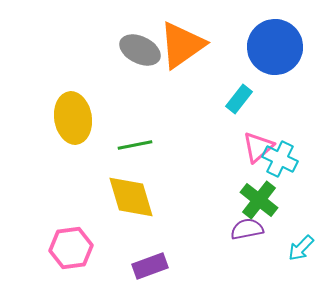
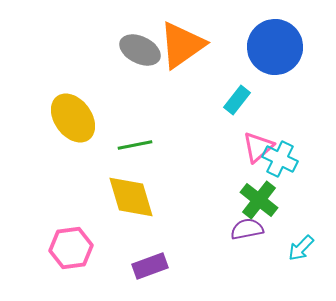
cyan rectangle: moved 2 px left, 1 px down
yellow ellipse: rotated 27 degrees counterclockwise
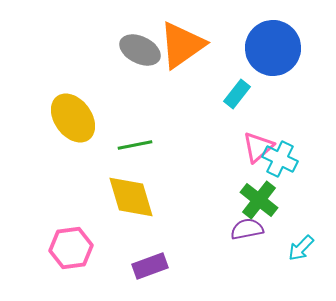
blue circle: moved 2 px left, 1 px down
cyan rectangle: moved 6 px up
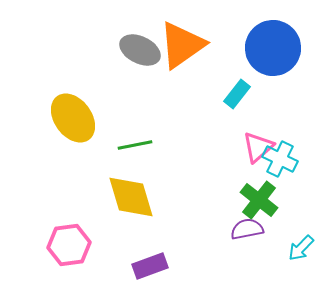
pink hexagon: moved 2 px left, 3 px up
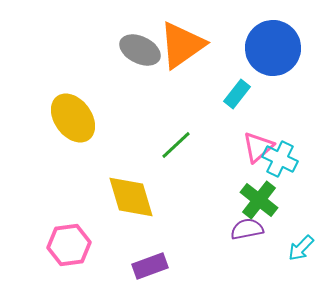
green line: moved 41 px right; rotated 32 degrees counterclockwise
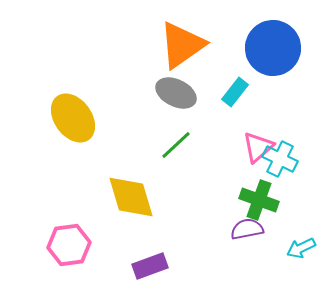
gray ellipse: moved 36 px right, 43 px down
cyan rectangle: moved 2 px left, 2 px up
green cross: rotated 18 degrees counterclockwise
cyan arrow: rotated 20 degrees clockwise
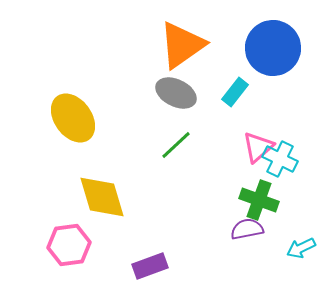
yellow diamond: moved 29 px left
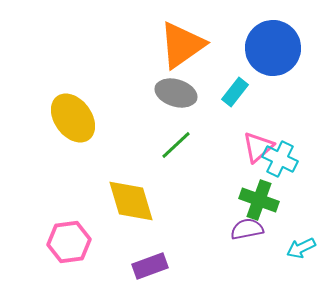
gray ellipse: rotated 9 degrees counterclockwise
yellow diamond: moved 29 px right, 4 px down
pink hexagon: moved 3 px up
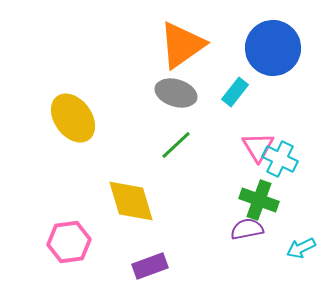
pink triangle: rotated 20 degrees counterclockwise
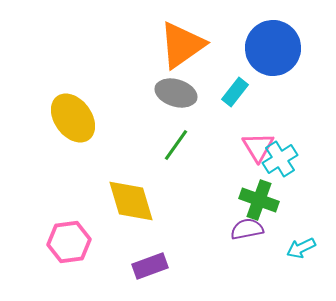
green line: rotated 12 degrees counterclockwise
cyan cross: rotated 32 degrees clockwise
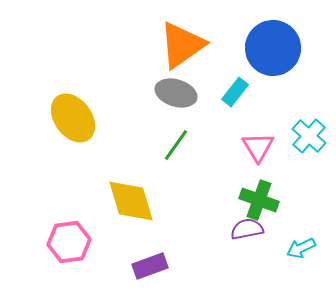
cyan cross: moved 29 px right, 23 px up; rotated 16 degrees counterclockwise
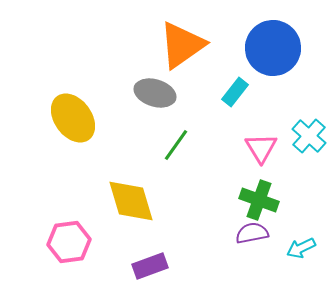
gray ellipse: moved 21 px left
pink triangle: moved 3 px right, 1 px down
purple semicircle: moved 5 px right, 4 px down
